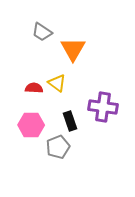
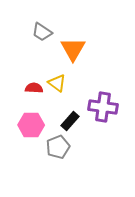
black rectangle: rotated 60 degrees clockwise
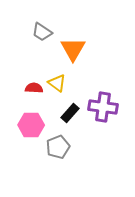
black rectangle: moved 8 px up
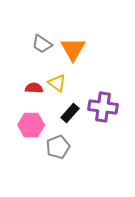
gray trapezoid: moved 12 px down
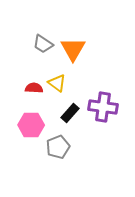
gray trapezoid: moved 1 px right
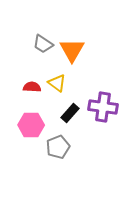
orange triangle: moved 1 px left, 1 px down
red semicircle: moved 2 px left, 1 px up
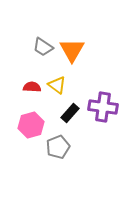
gray trapezoid: moved 3 px down
yellow triangle: moved 2 px down
pink hexagon: rotated 15 degrees counterclockwise
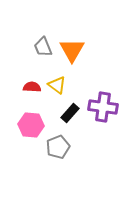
gray trapezoid: rotated 35 degrees clockwise
pink hexagon: rotated 20 degrees clockwise
